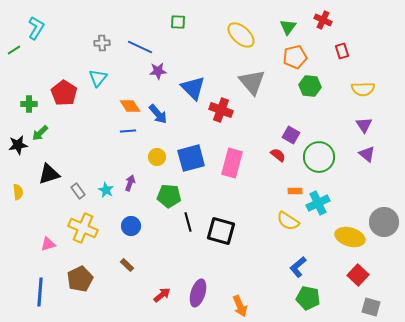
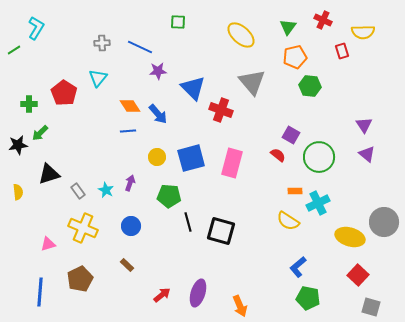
yellow semicircle at (363, 89): moved 57 px up
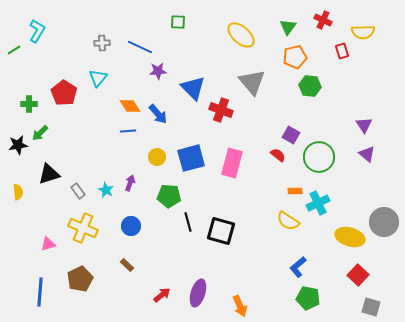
cyan L-shape at (36, 28): moved 1 px right, 3 px down
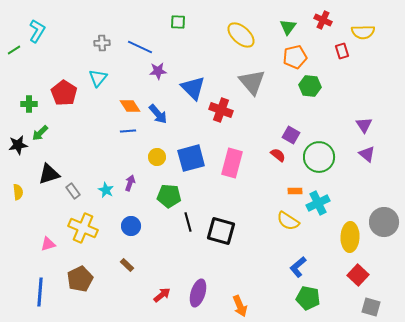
gray rectangle at (78, 191): moved 5 px left
yellow ellipse at (350, 237): rotated 76 degrees clockwise
